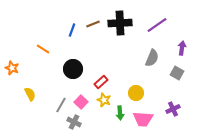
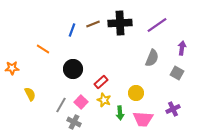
orange star: rotated 24 degrees counterclockwise
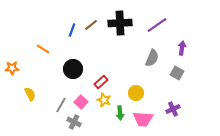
brown line: moved 2 px left, 1 px down; rotated 16 degrees counterclockwise
